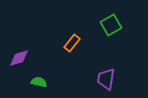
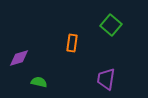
green square: rotated 20 degrees counterclockwise
orange rectangle: rotated 30 degrees counterclockwise
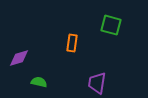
green square: rotated 25 degrees counterclockwise
purple trapezoid: moved 9 px left, 4 px down
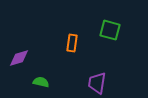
green square: moved 1 px left, 5 px down
green semicircle: moved 2 px right
